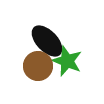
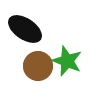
black ellipse: moved 22 px left, 12 px up; rotated 12 degrees counterclockwise
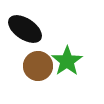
green star: rotated 16 degrees clockwise
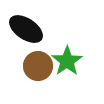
black ellipse: moved 1 px right
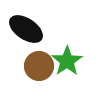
brown circle: moved 1 px right
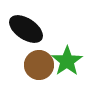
brown circle: moved 1 px up
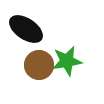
green star: rotated 24 degrees clockwise
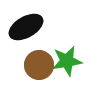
black ellipse: moved 2 px up; rotated 64 degrees counterclockwise
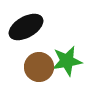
brown circle: moved 2 px down
